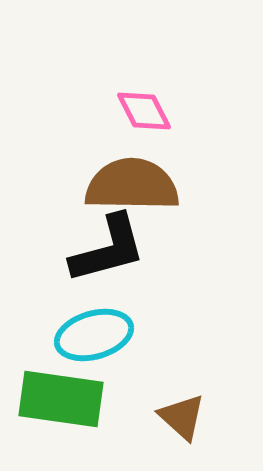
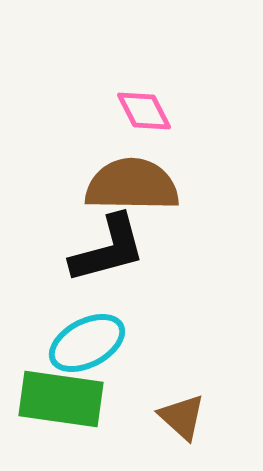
cyan ellipse: moved 7 px left, 8 px down; rotated 12 degrees counterclockwise
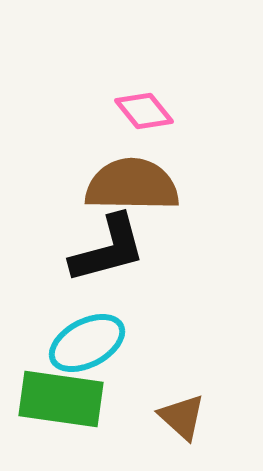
pink diamond: rotated 12 degrees counterclockwise
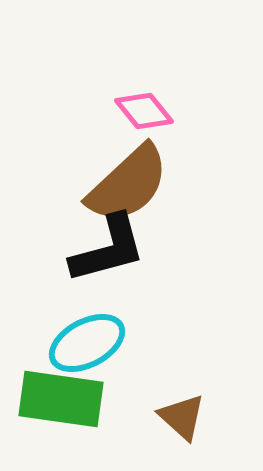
brown semicircle: moved 4 px left, 1 px up; rotated 136 degrees clockwise
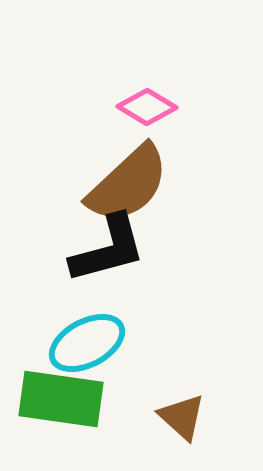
pink diamond: moved 3 px right, 4 px up; rotated 20 degrees counterclockwise
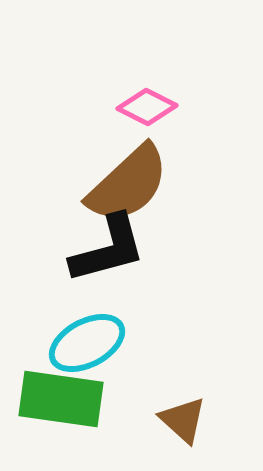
pink diamond: rotated 4 degrees counterclockwise
brown triangle: moved 1 px right, 3 px down
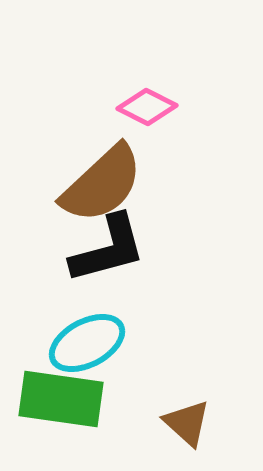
brown semicircle: moved 26 px left
brown triangle: moved 4 px right, 3 px down
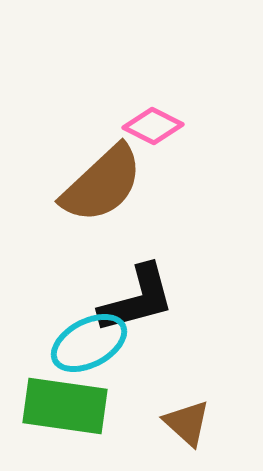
pink diamond: moved 6 px right, 19 px down
black L-shape: moved 29 px right, 50 px down
cyan ellipse: moved 2 px right
green rectangle: moved 4 px right, 7 px down
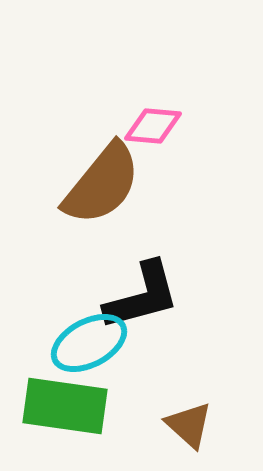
pink diamond: rotated 22 degrees counterclockwise
brown semicircle: rotated 8 degrees counterclockwise
black L-shape: moved 5 px right, 3 px up
brown triangle: moved 2 px right, 2 px down
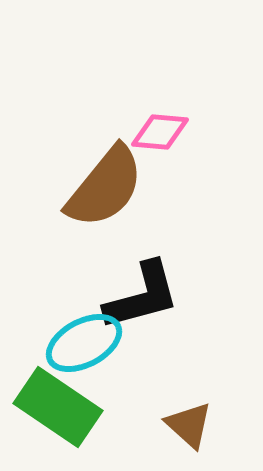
pink diamond: moved 7 px right, 6 px down
brown semicircle: moved 3 px right, 3 px down
cyan ellipse: moved 5 px left
green rectangle: moved 7 px left, 1 px down; rotated 26 degrees clockwise
